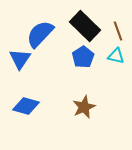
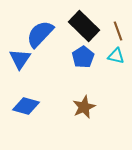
black rectangle: moved 1 px left
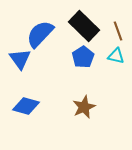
blue triangle: rotated 10 degrees counterclockwise
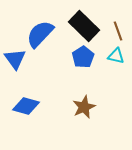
blue triangle: moved 5 px left
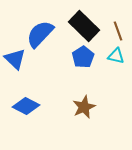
blue triangle: rotated 10 degrees counterclockwise
blue diamond: rotated 12 degrees clockwise
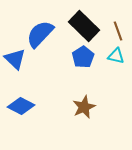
blue diamond: moved 5 px left
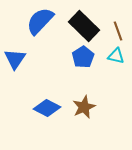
blue semicircle: moved 13 px up
blue triangle: rotated 20 degrees clockwise
blue diamond: moved 26 px right, 2 px down
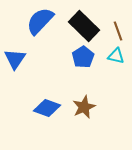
blue diamond: rotated 8 degrees counterclockwise
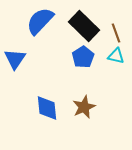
brown line: moved 2 px left, 2 px down
blue diamond: rotated 64 degrees clockwise
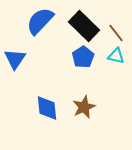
brown line: rotated 18 degrees counterclockwise
